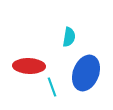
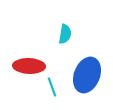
cyan semicircle: moved 4 px left, 3 px up
blue ellipse: moved 1 px right, 2 px down
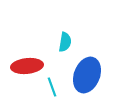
cyan semicircle: moved 8 px down
red ellipse: moved 2 px left; rotated 8 degrees counterclockwise
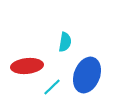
cyan line: rotated 66 degrees clockwise
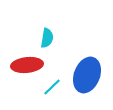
cyan semicircle: moved 18 px left, 4 px up
red ellipse: moved 1 px up
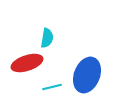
red ellipse: moved 2 px up; rotated 12 degrees counterclockwise
cyan line: rotated 30 degrees clockwise
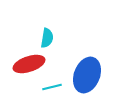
red ellipse: moved 2 px right, 1 px down
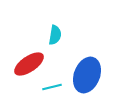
cyan semicircle: moved 8 px right, 3 px up
red ellipse: rotated 16 degrees counterclockwise
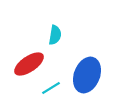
cyan line: moved 1 px left, 1 px down; rotated 18 degrees counterclockwise
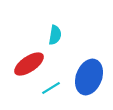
blue ellipse: moved 2 px right, 2 px down
